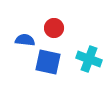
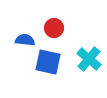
cyan cross: rotated 20 degrees clockwise
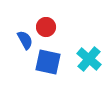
red circle: moved 8 px left, 1 px up
blue semicircle: rotated 54 degrees clockwise
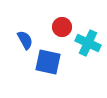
red circle: moved 16 px right
cyan cross: moved 1 px left, 16 px up; rotated 15 degrees counterclockwise
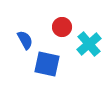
cyan cross: moved 1 px right, 1 px down; rotated 25 degrees clockwise
blue square: moved 1 px left, 2 px down
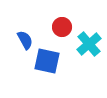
blue square: moved 3 px up
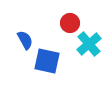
red circle: moved 8 px right, 4 px up
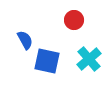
red circle: moved 4 px right, 3 px up
cyan cross: moved 15 px down
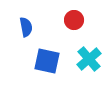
blue semicircle: moved 1 px right, 13 px up; rotated 18 degrees clockwise
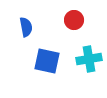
cyan cross: rotated 30 degrees clockwise
